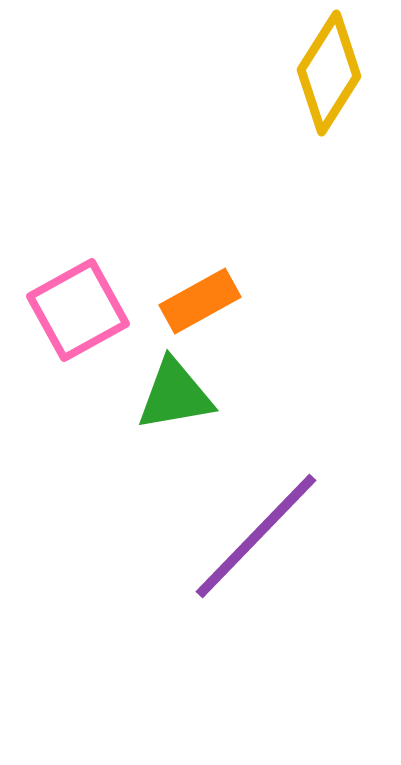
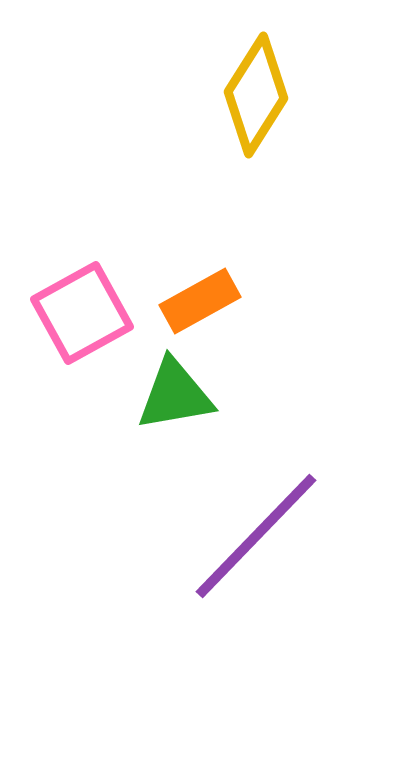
yellow diamond: moved 73 px left, 22 px down
pink square: moved 4 px right, 3 px down
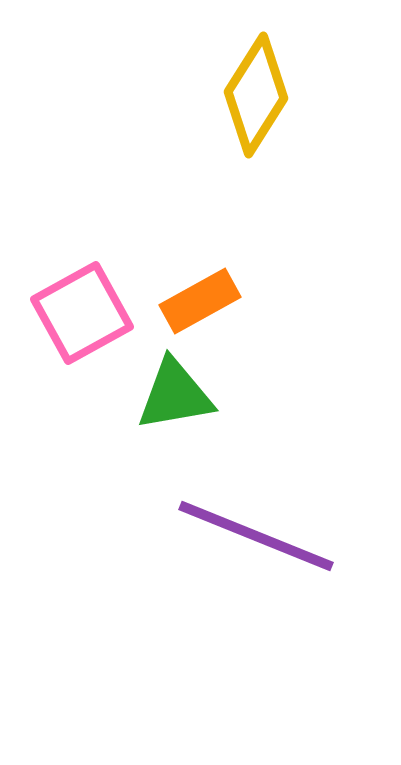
purple line: rotated 68 degrees clockwise
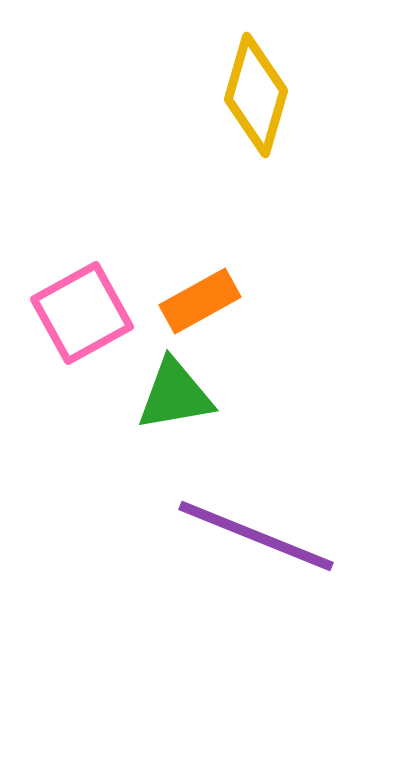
yellow diamond: rotated 16 degrees counterclockwise
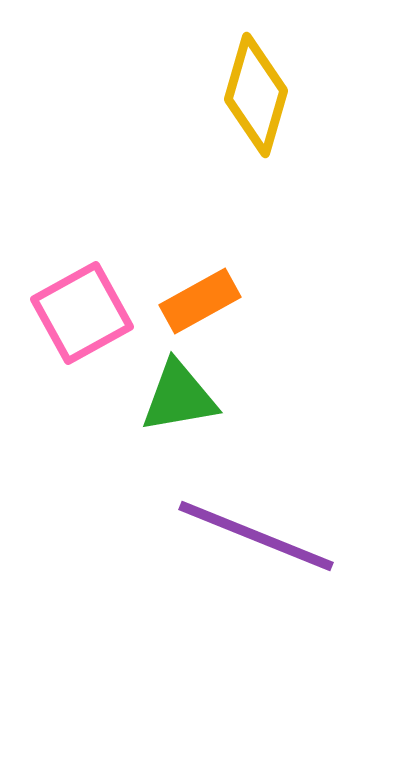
green triangle: moved 4 px right, 2 px down
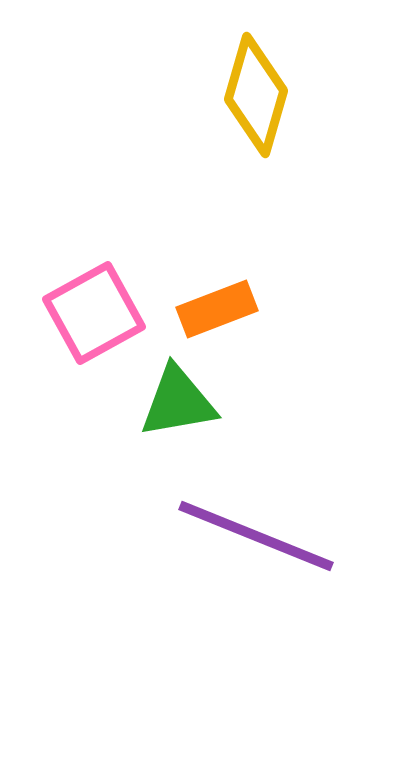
orange rectangle: moved 17 px right, 8 px down; rotated 8 degrees clockwise
pink square: moved 12 px right
green triangle: moved 1 px left, 5 px down
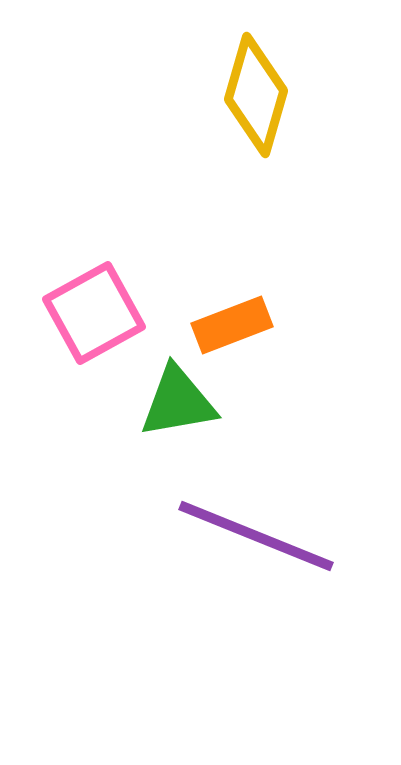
orange rectangle: moved 15 px right, 16 px down
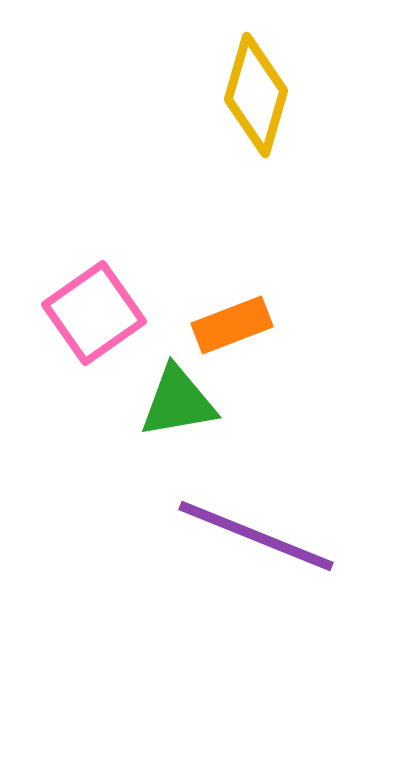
pink square: rotated 6 degrees counterclockwise
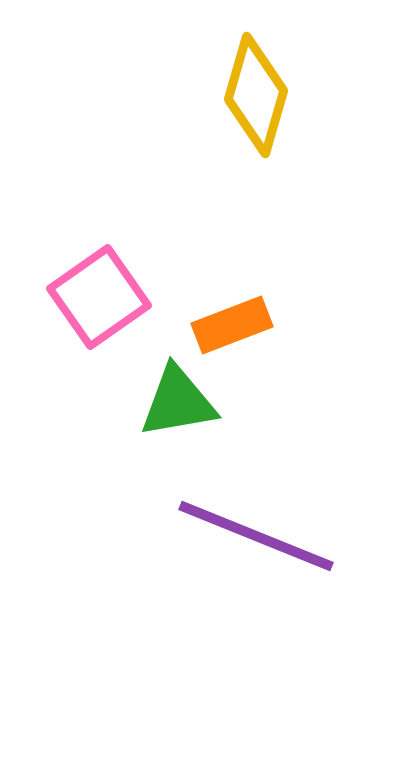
pink square: moved 5 px right, 16 px up
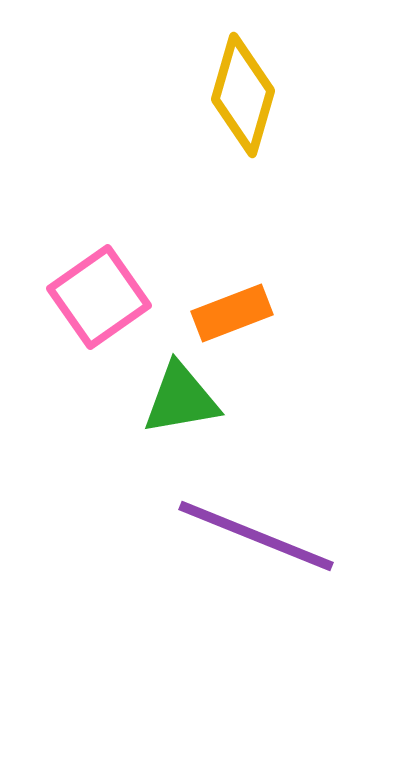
yellow diamond: moved 13 px left
orange rectangle: moved 12 px up
green triangle: moved 3 px right, 3 px up
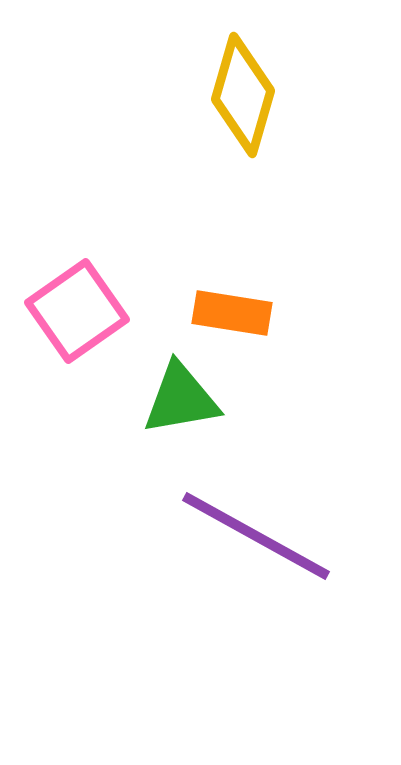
pink square: moved 22 px left, 14 px down
orange rectangle: rotated 30 degrees clockwise
purple line: rotated 7 degrees clockwise
